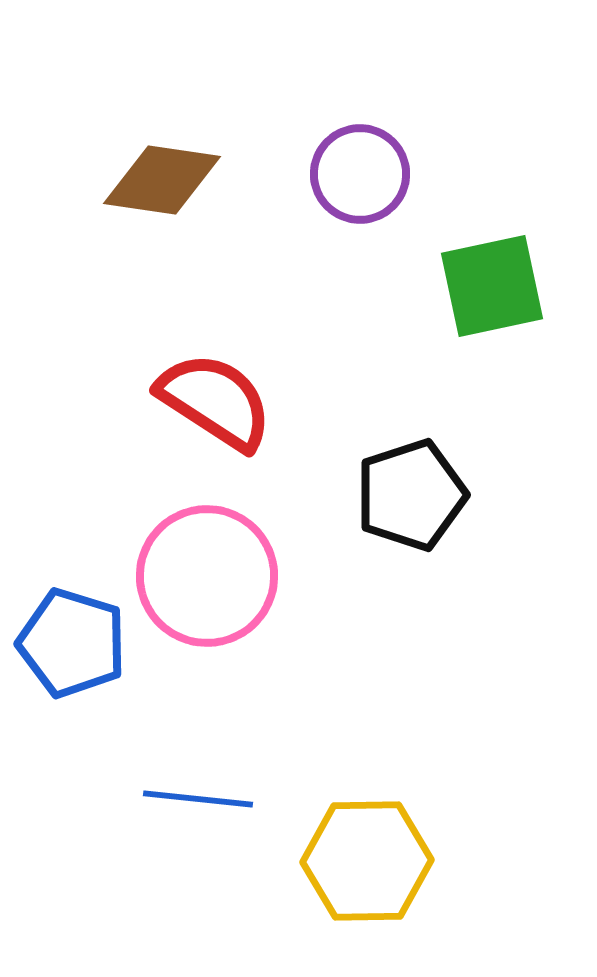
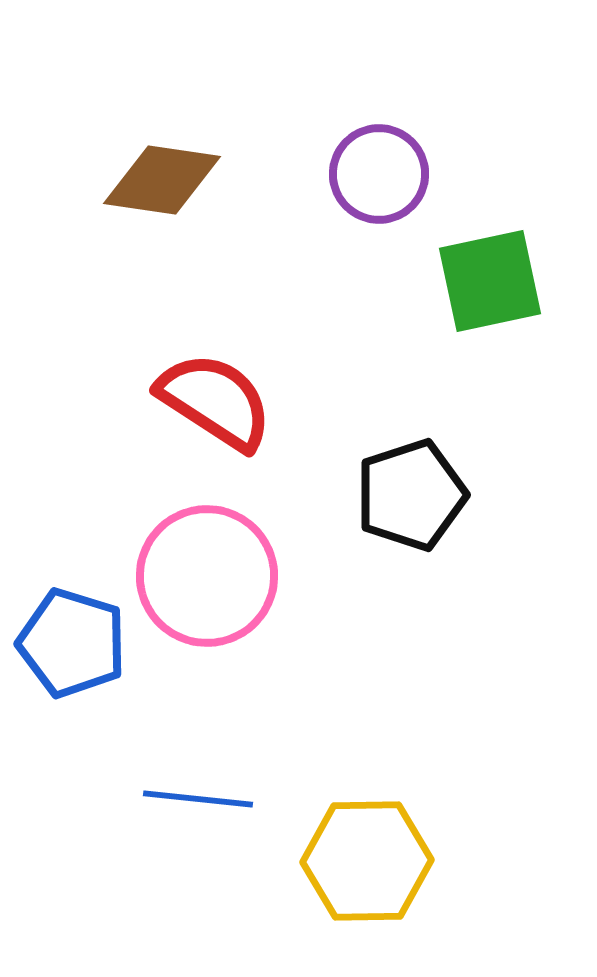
purple circle: moved 19 px right
green square: moved 2 px left, 5 px up
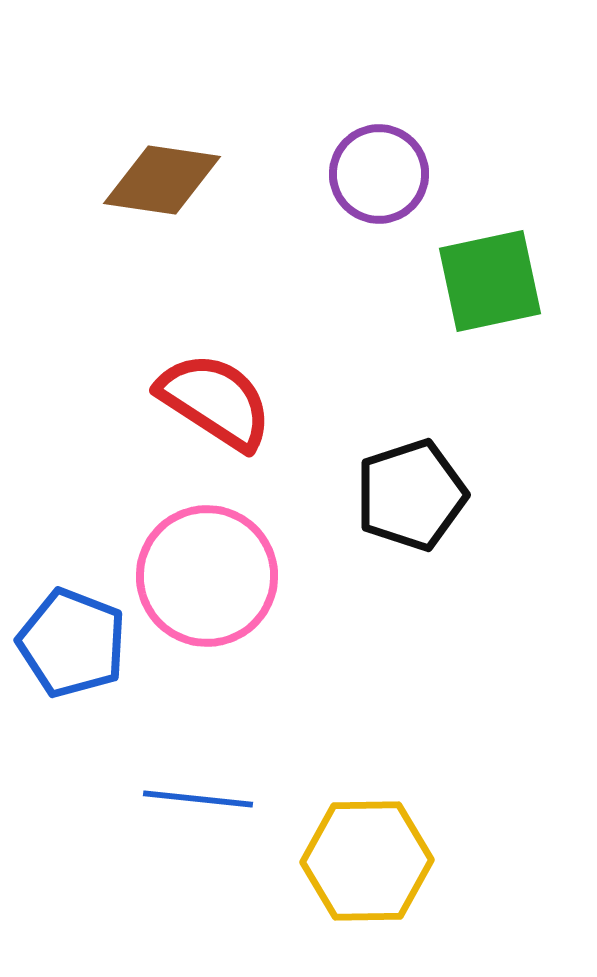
blue pentagon: rotated 4 degrees clockwise
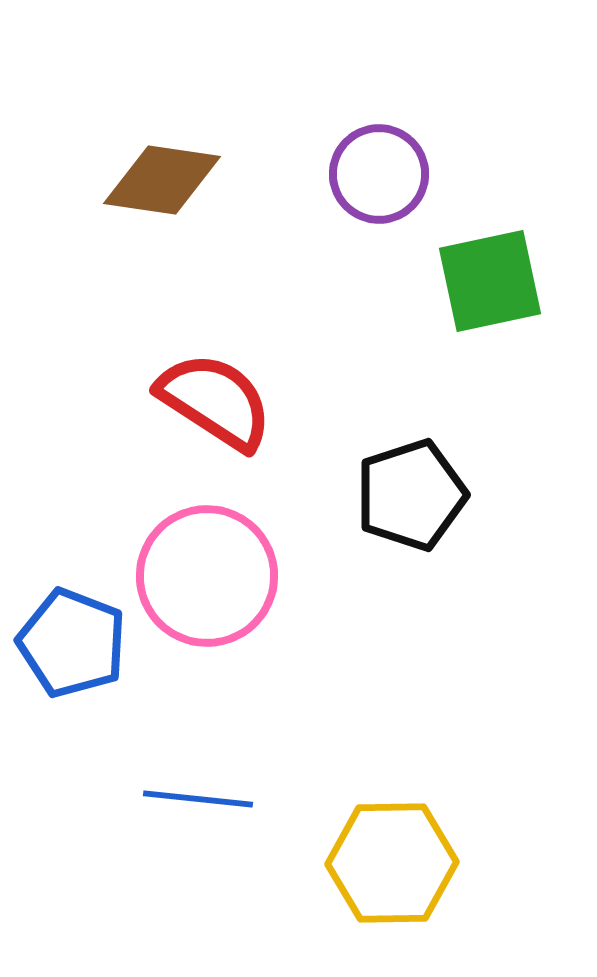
yellow hexagon: moved 25 px right, 2 px down
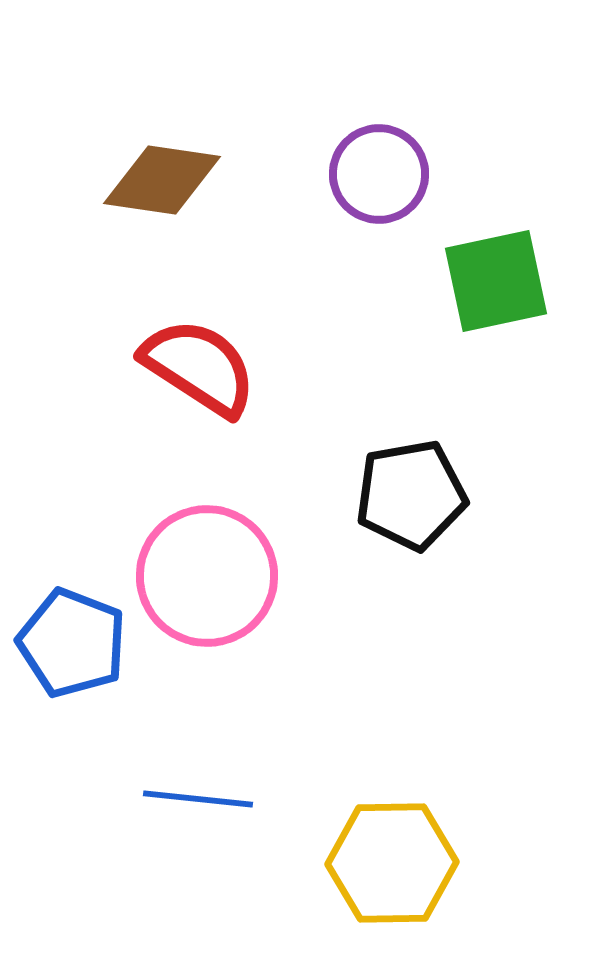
green square: moved 6 px right
red semicircle: moved 16 px left, 34 px up
black pentagon: rotated 8 degrees clockwise
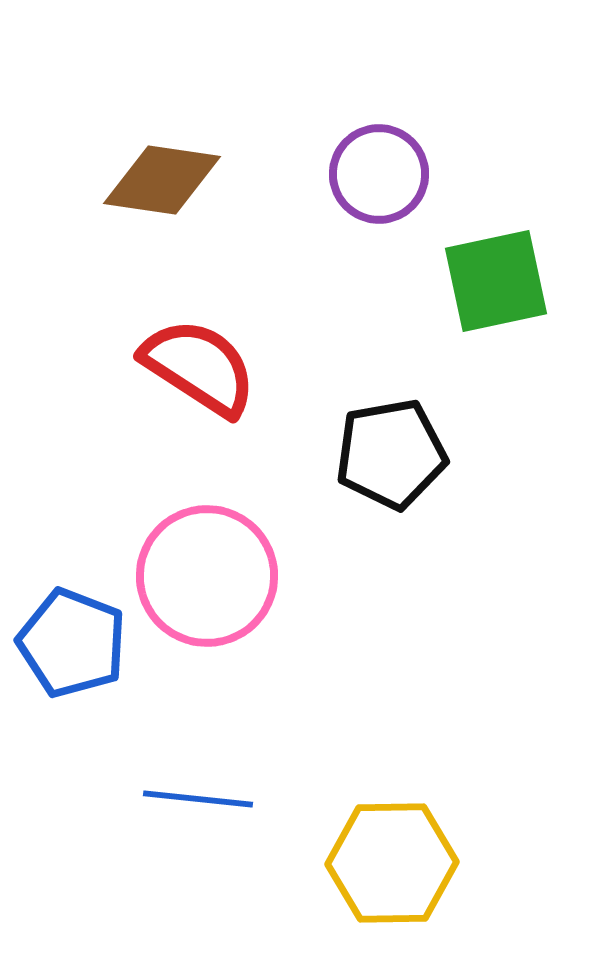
black pentagon: moved 20 px left, 41 px up
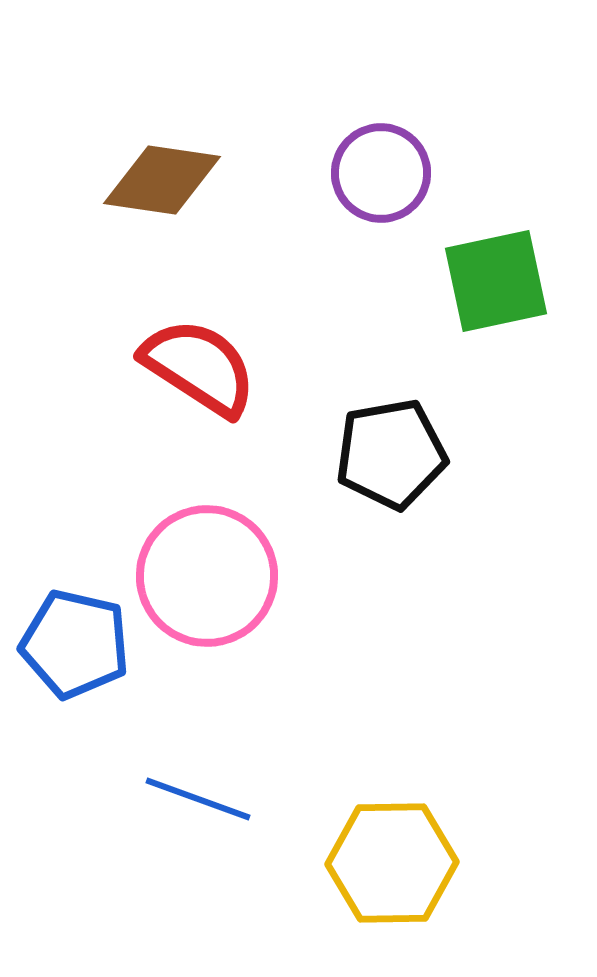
purple circle: moved 2 px right, 1 px up
blue pentagon: moved 3 px right, 1 px down; rotated 8 degrees counterclockwise
blue line: rotated 14 degrees clockwise
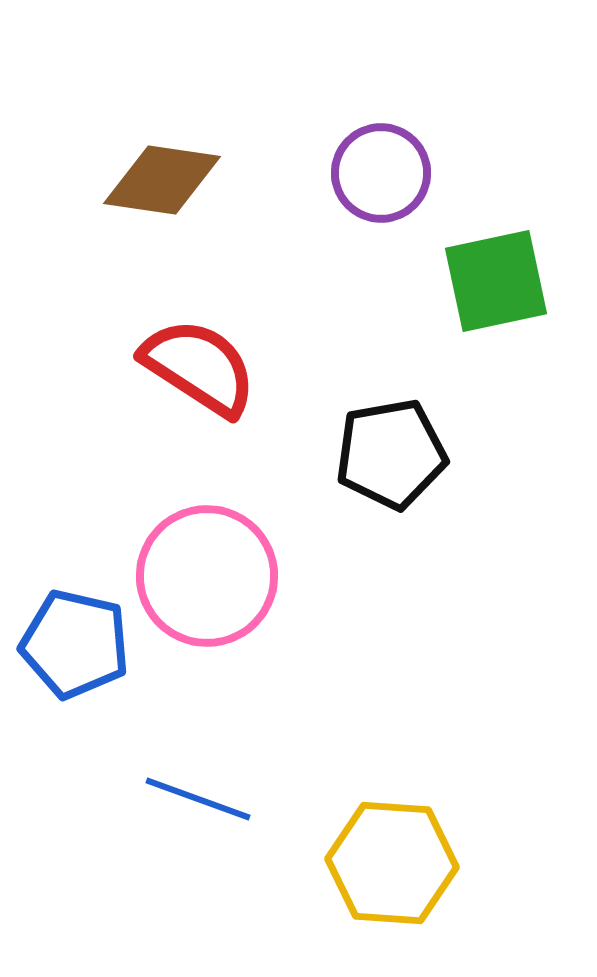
yellow hexagon: rotated 5 degrees clockwise
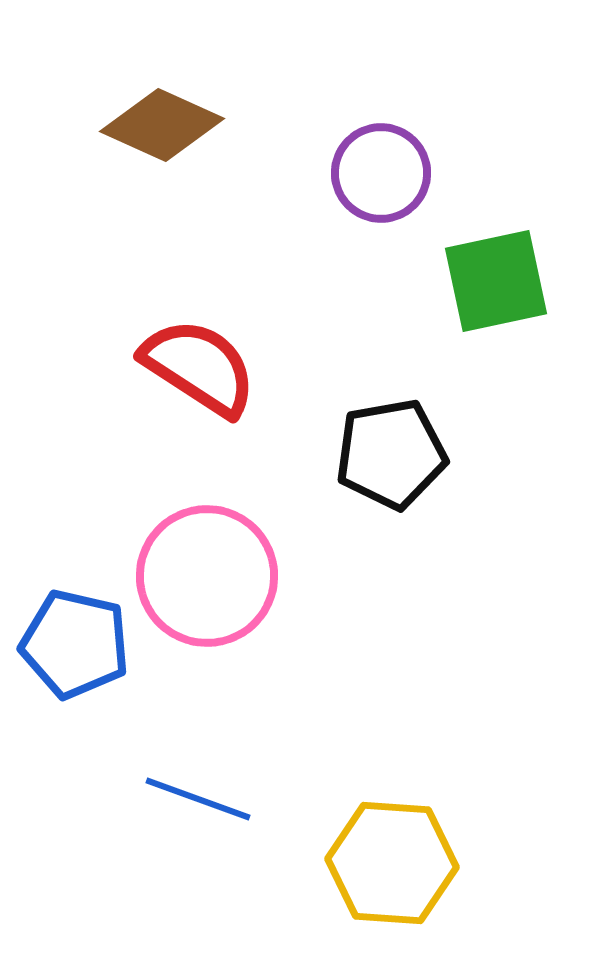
brown diamond: moved 55 px up; rotated 16 degrees clockwise
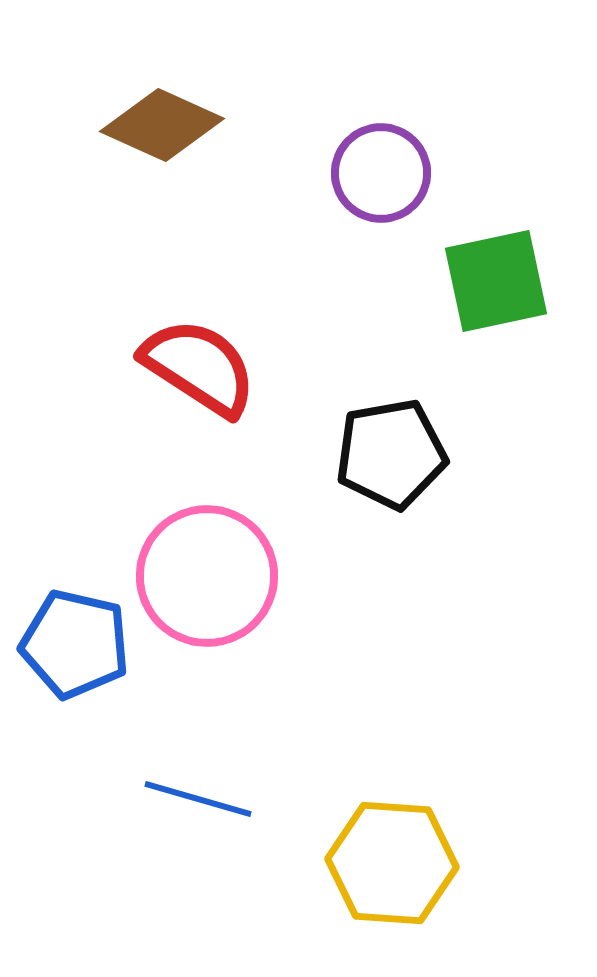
blue line: rotated 4 degrees counterclockwise
